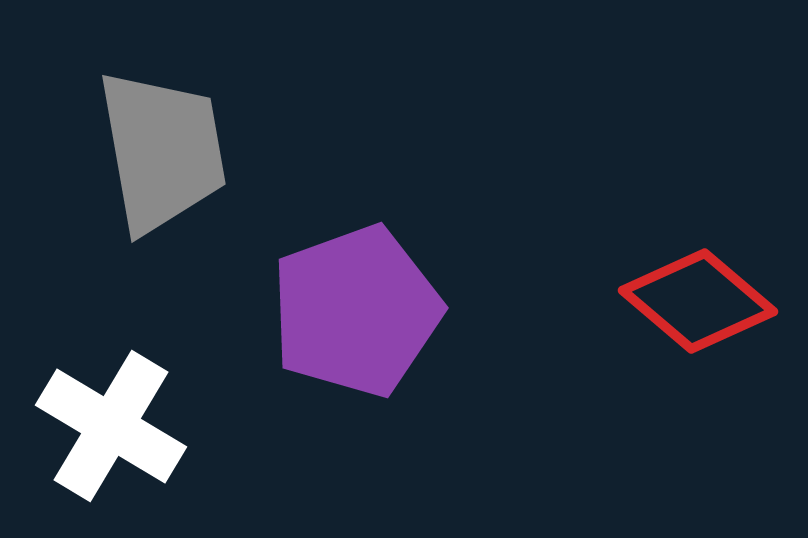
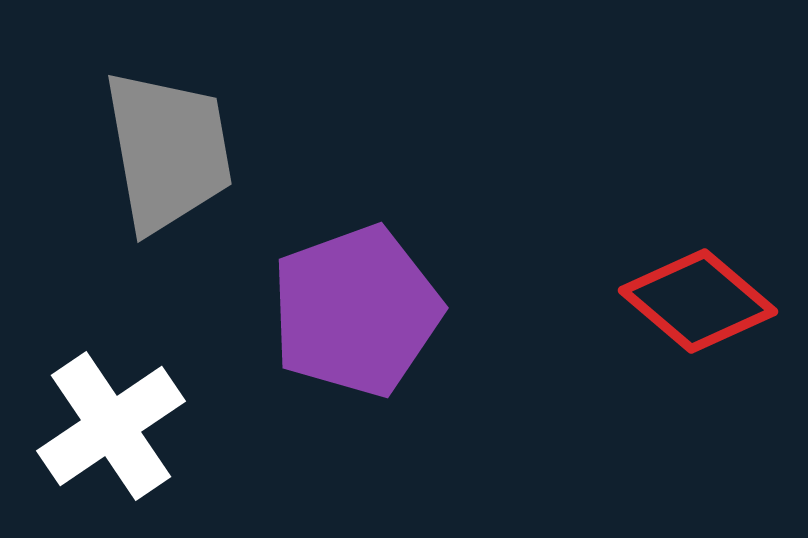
gray trapezoid: moved 6 px right
white cross: rotated 25 degrees clockwise
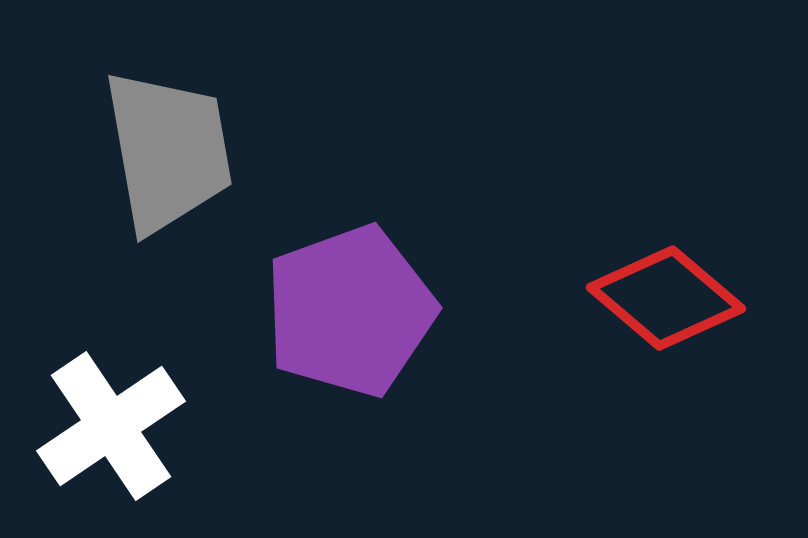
red diamond: moved 32 px left, 3 px up
purple pentagon: moved 6 px left
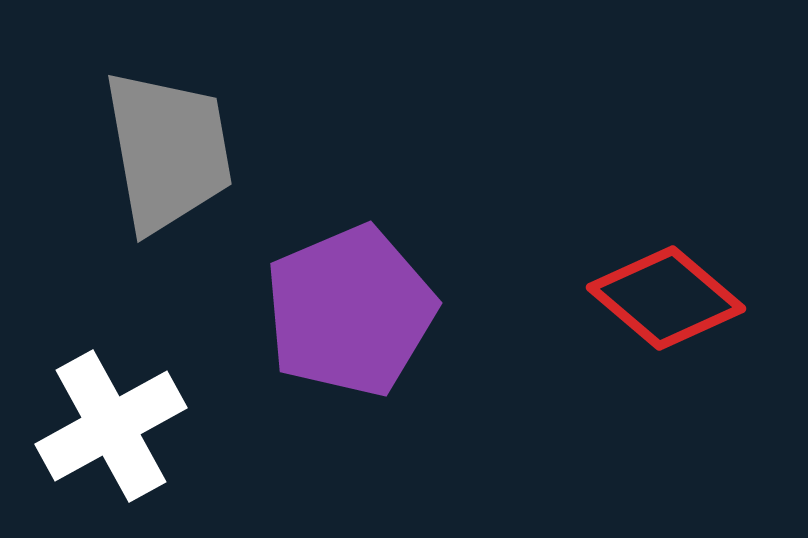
purple pentagon: rotated 3 degrees counterclockwise
white cross: rotated 5 degrees clockwise
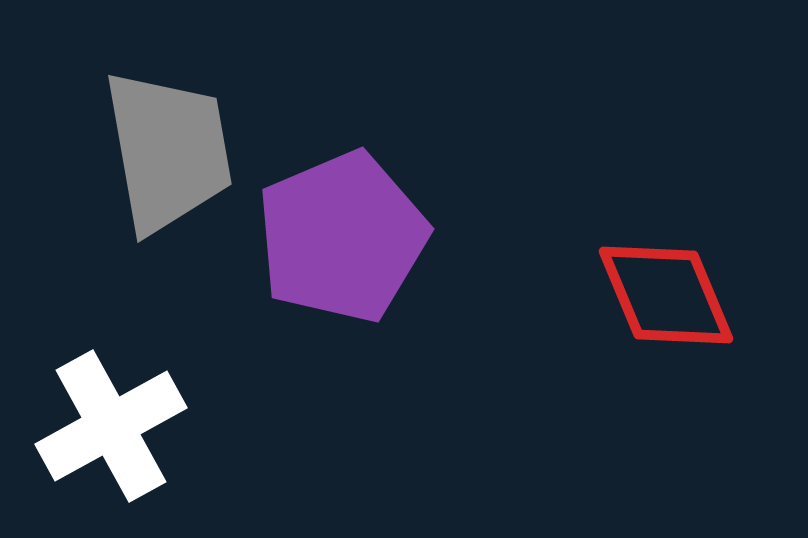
red diamond: moved 3 px up; rotated 27 degrees clockwise
purple pentagon: moved 8 px left, 74 px up
